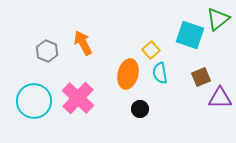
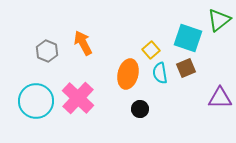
green triangle: moved 1 px right, 1 px down
cyan square: moved 2 px left, 3 px down
brown square: moved 15 px left, 9 px up
cyan circle: moved 2 px right
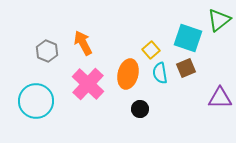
pink cross: moved 10 px right, 14 px up
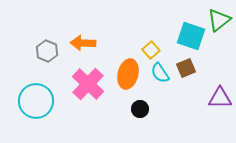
cyan square: moved 3 px right, 2 px up
orange arrow: rotated 60 degrees counterclockwise
cyan semicircle: rotated 25 degrees counterclockwise
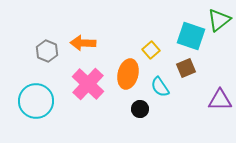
cyan semicircle: moved 14 px down
purple triangle: moved 2 px down
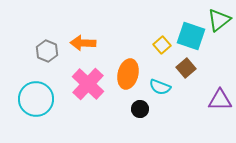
yellow square: moved 11 px right, 5 px up
brown square: rotated 18 degrees counterclockwise
cyan semicircle: rotated 35 degrees counterclockwise
cyan circle: moved 2 px up
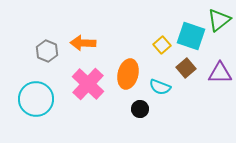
purple triangle: moved 27 px up
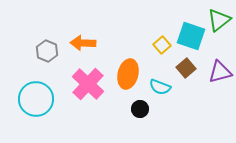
purple triangle: moved 1 px up; rotated 15 degrees counterclockwise
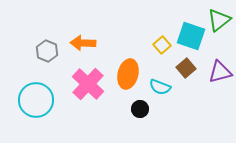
cyan circle: moved 1 px down
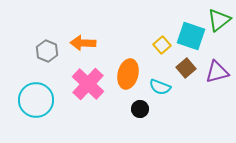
purple triangle: moved 3 px left
